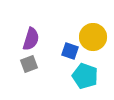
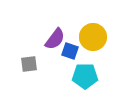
purple semicircle: moved 24 px right; rotated 20 degrees clockwise
gray square: rotated 12 degrees clockwise
cyan pentagon: rotated 20 degrees counterclockwise
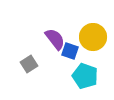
purple semicircle: rotated 75 degrees counterclockwise
gray square: rotated 24 degrees counterclockwise
cyan pentagon: rotated 20 degrees clockwise
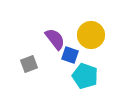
yellow circle: moved 2 px left, 2 px up
blue square: moved 4 px down
gray square: rotated 12 degrees clockwise
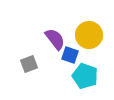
yellow circle: moved 2 px left
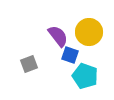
yellow circle: moved 3 px up
purple semicircle: moved 3 px right, 3 px up
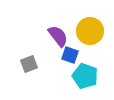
yellow circle: moved 1 px right, 1 px up
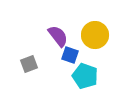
yellow circle: moved 5 px right, 4 px down
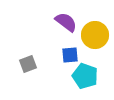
purple semicircle: moved 8 px right, 14 px up; rotated 15 degrees counterclockwise
blue square: rotated 24 degrees counterclockwise
gray square: moved 1 px left
